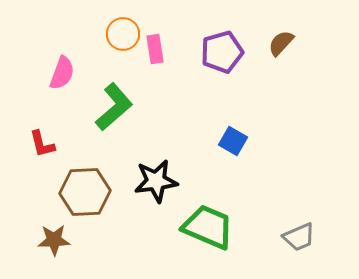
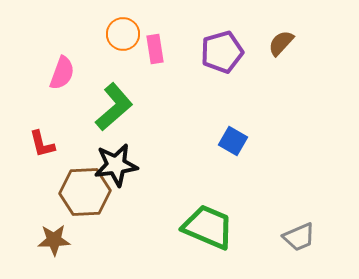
black star: moved 40 px left, 16 px up
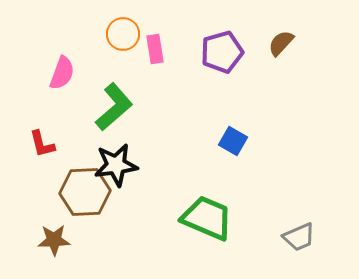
green trapezoid: moved 1 px left, 9 px up
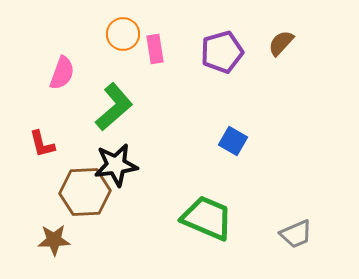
gray trapezoid: moved 3 px left, 3 px up
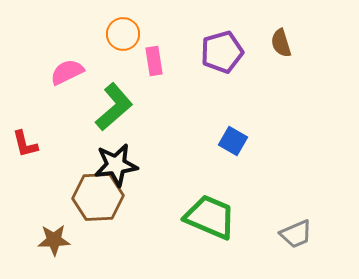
brown semicircle: rotated 60 degrees counterclockwise
pink rectangle: moved 1 px left, 12 px down
pink semicircle: moved 5 px right, 1 px up; rotated 136 degrees counterclockwise
red L-shape: moved 17 px left
brown hexagon: moved 13 px right, 5 px down
green trapezoid: moved 3 px right, 1 px up
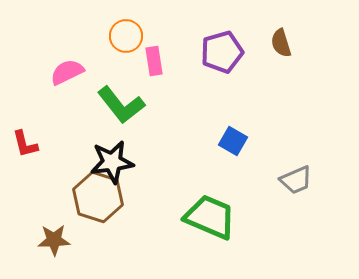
orange circle: moved 3 px right, 2 px down
green L-shape: moved 7 px right, 2 px up; rotated 93 degrees clockwise
black star: moved 4 px left, 3 px up
brown hexagon: rotated 21 degrees clockwise
gray trapezoid: moved 54 px up
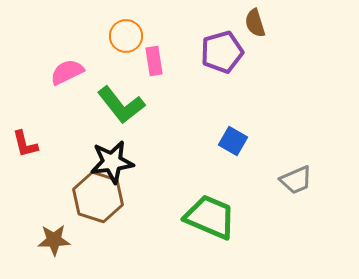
brown semicircle: moved 26 px left, 20 px up
